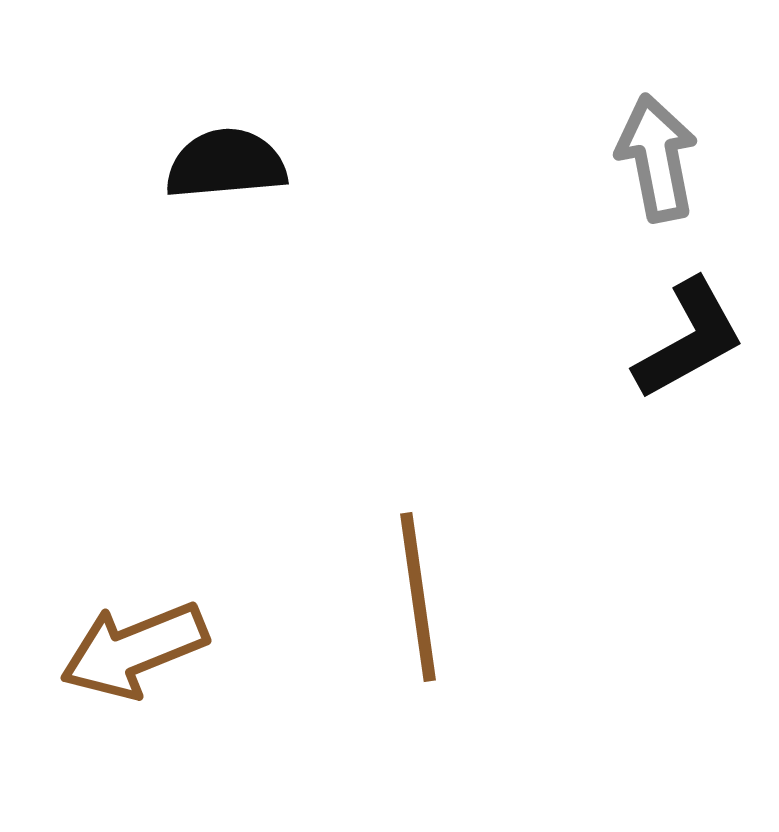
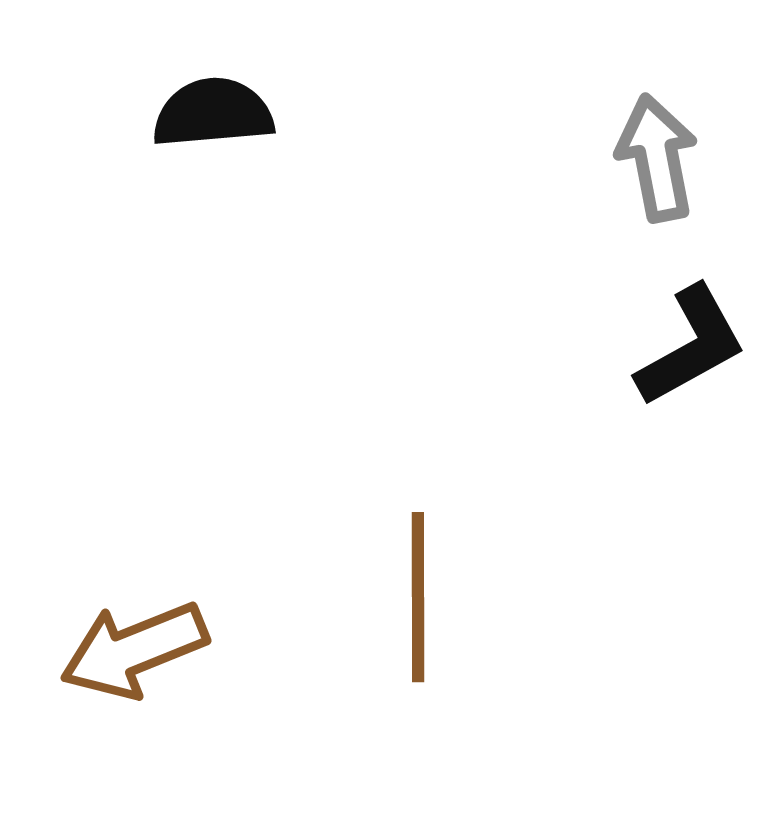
black semicircle: moved 13 px left, 51 px up
black L-shape: moved 2 px right, 7 px down
brown line: rotated 8 degrees clockwise
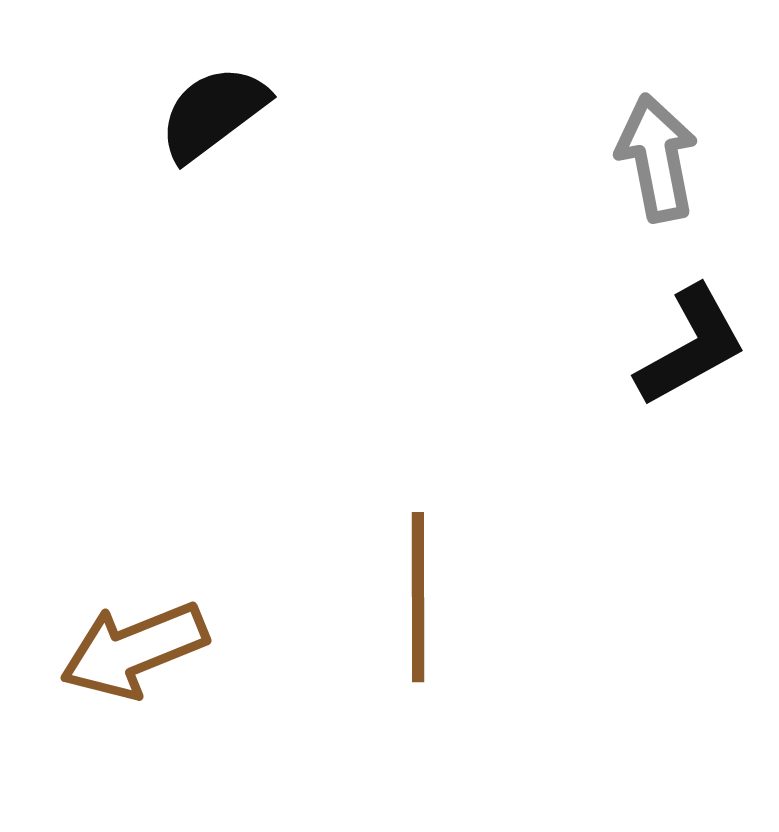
black semicircle: rotated 32 degrees counterclockwise
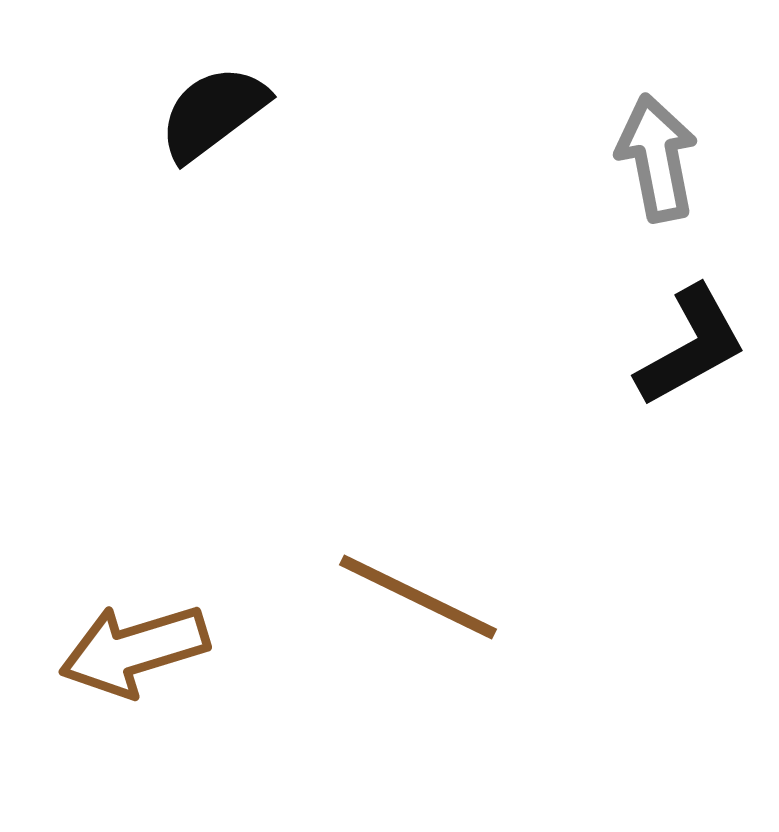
brown line: rotated 64 degrees counterclockwise
brown arrow: rotated 5 degrees clockwise
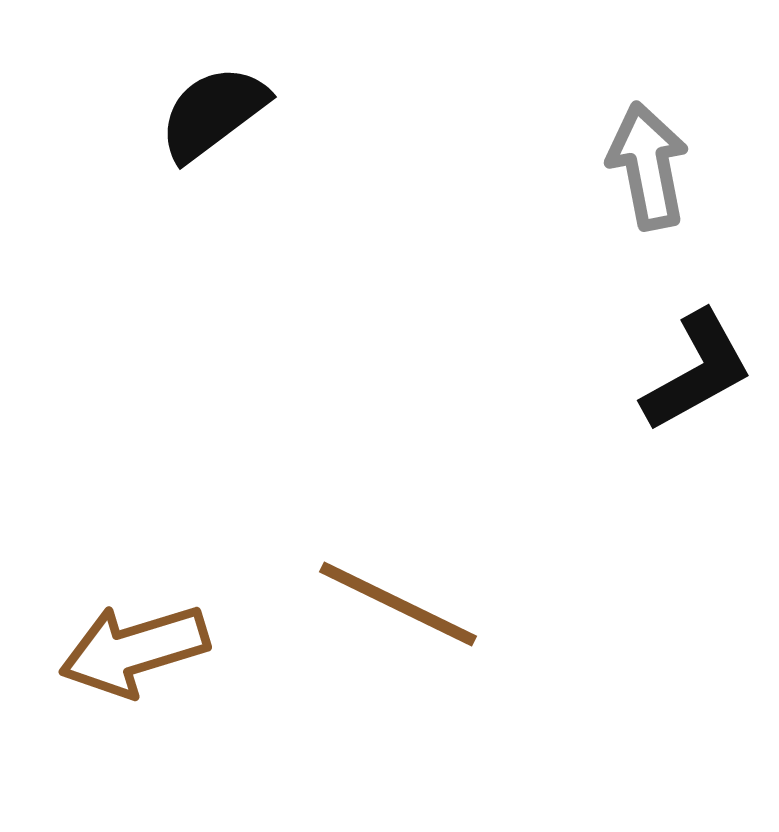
gray arrow: moved 9 px left, 8 px down
black L-shape: moved 6 px right, 25 px down
brown line: moved 20 px left, 7 px down
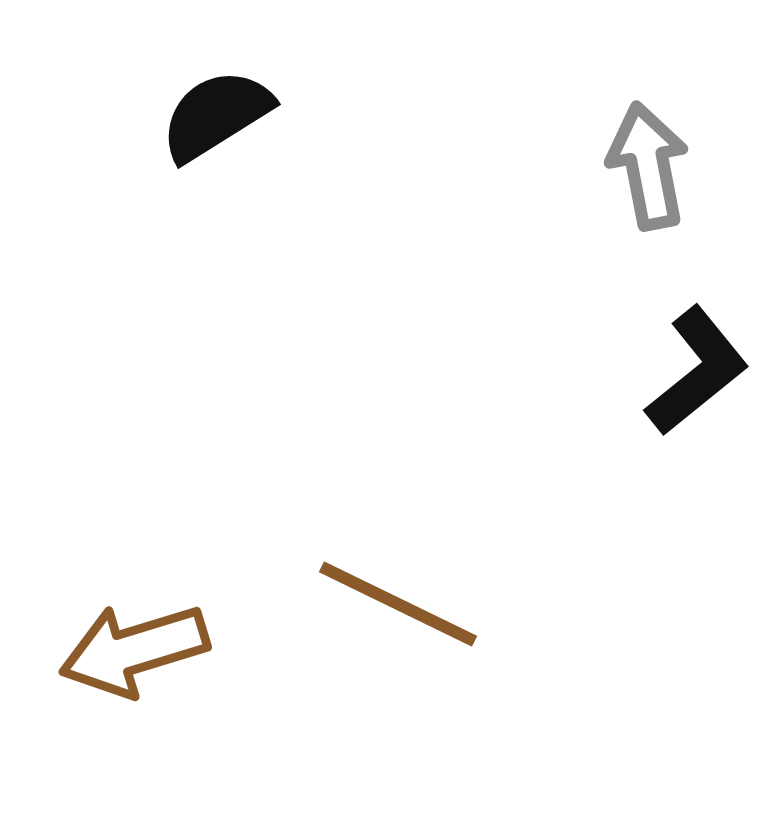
black semicircle: moved 3 px right, 2 px down; rotated 5 degrees clockwise
black L-shape: rotated 10 degrees counterclockwise
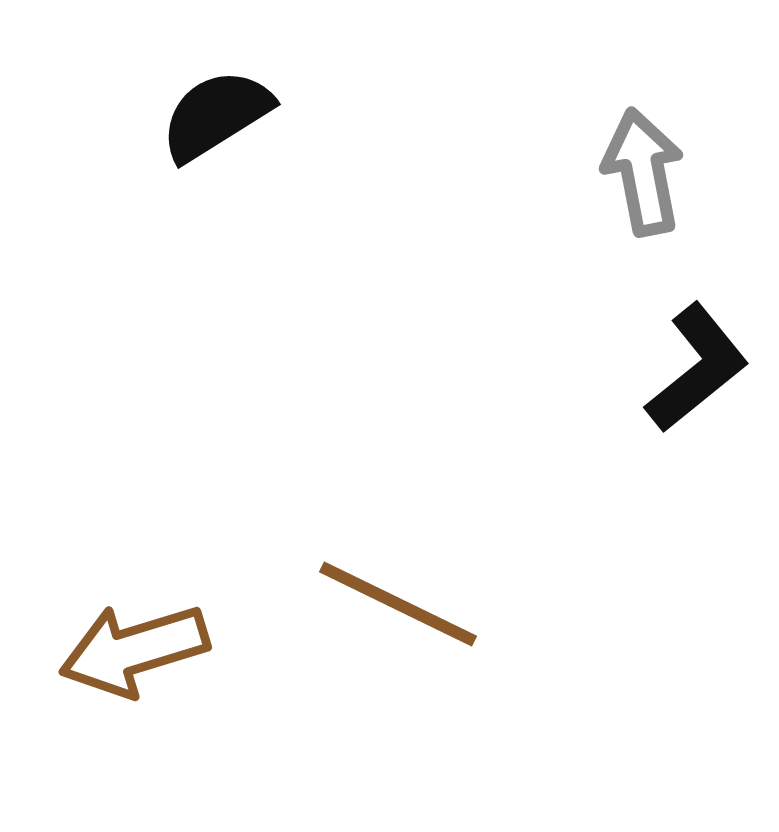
gray arrow: moved 5 px left, 6 px down
black L-shape: moved 3 px up
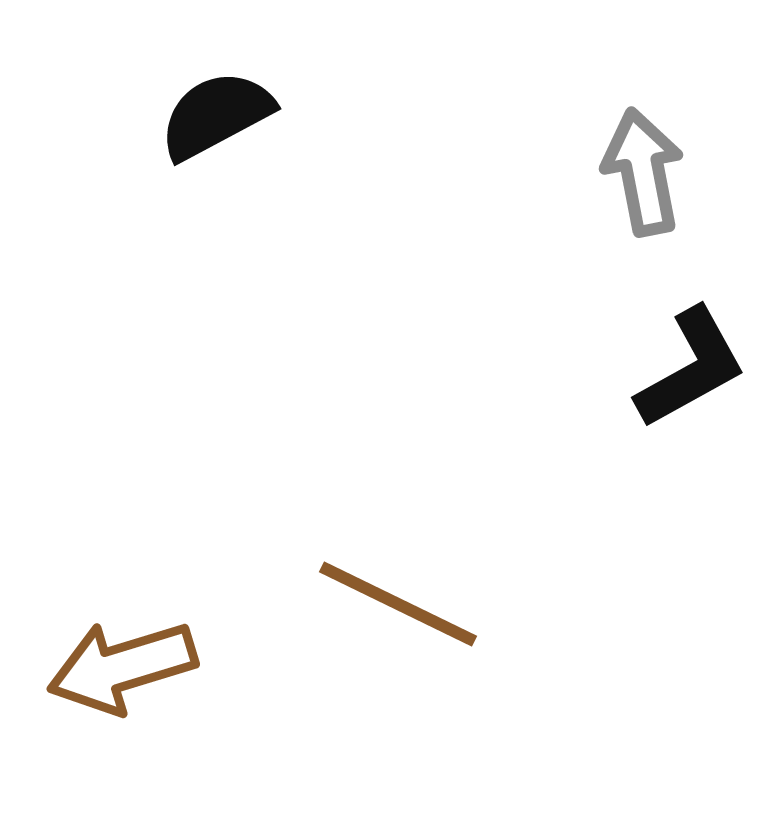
black semicircle: rotated 4 degrees clockwise
black L-shape: moved 6 px left; rotated 10 degrees clockwise
brown arrow: moved 12 px left, 17 px down
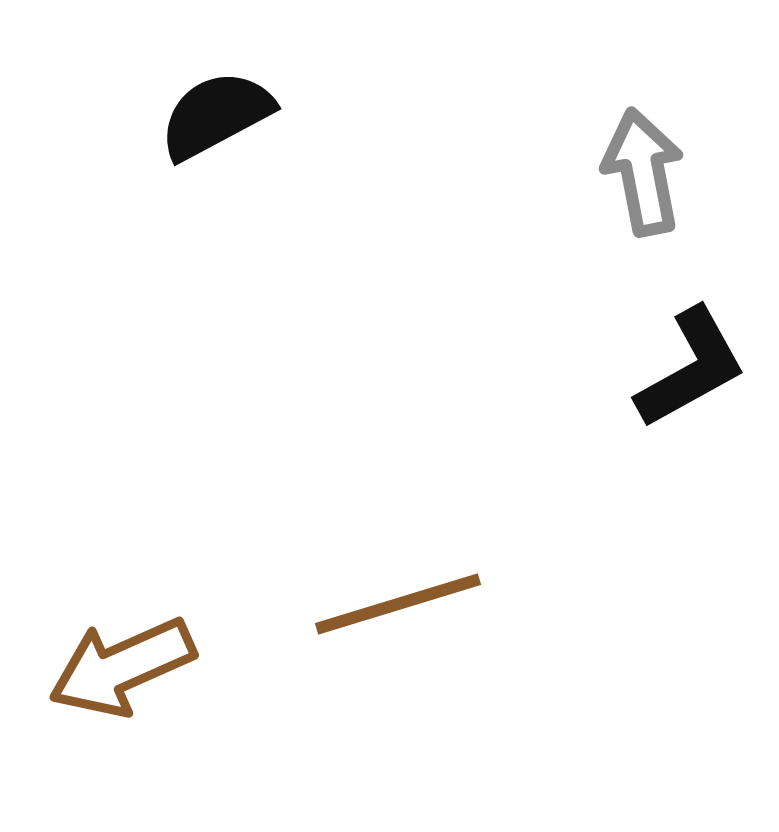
brown line: rotated 43 degrees counterclockwise
brown arrow: rotated 7 degrees counterclockwise
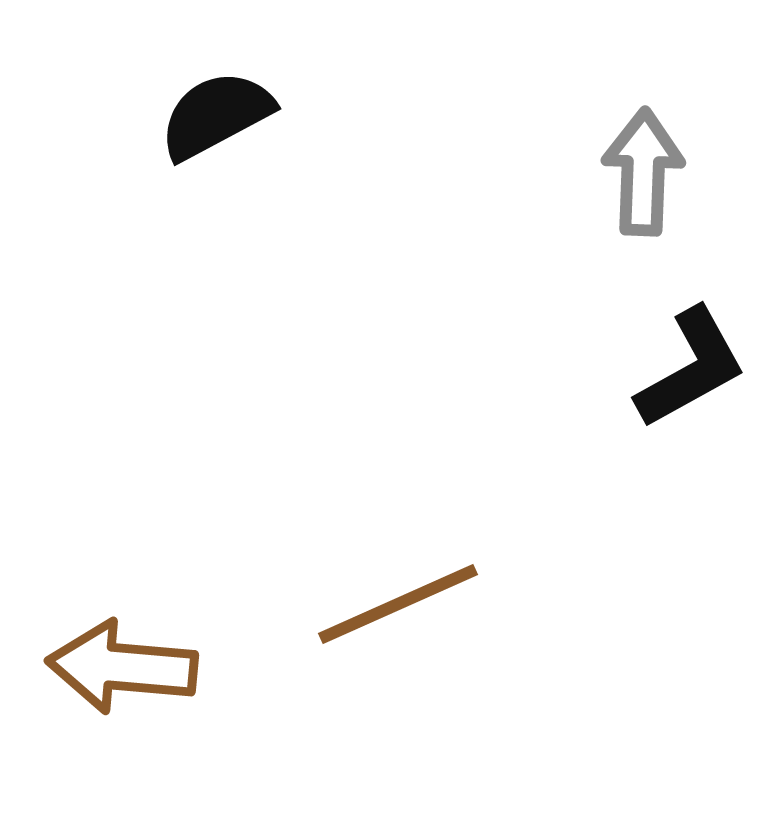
gray arrow: rotated 13 degrees clockwise
brown line: rotated 7 degrees counterclockwise
brown arrow: rotated 29 degrees clockwise
